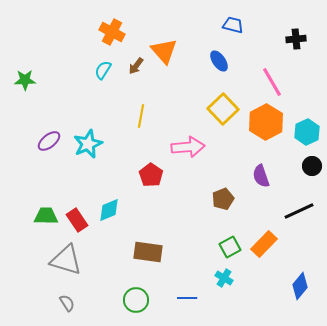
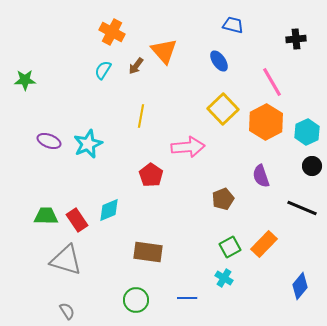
purple ellipse: rotated 60 degrees clockwise
black line: moved 3 px right, 3 px up; rotated 48 degrees clockwise
gray semicircle: moved 8 px down
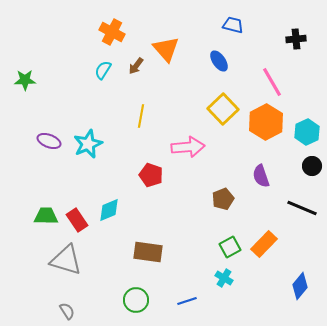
orange triangle: moved 2 px right, 2 px up
red pentagon: rotated 15 degrees counterclockwise
blue line: moved 3 px down; rotated 18 degrees counterclockwise
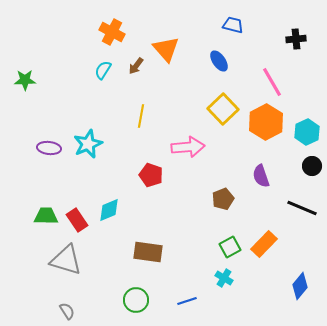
purple ellipse: moved 7 px down; rotated 15 degrees counterclockwise
